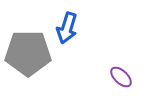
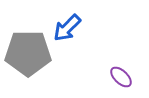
blue arrow: rotated 28 degrees clockwise
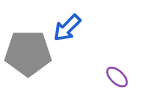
purple ellipse: moved 4 px left
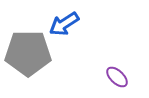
blue arrow: moved 3 px left, 4 px up; rotated 12 degrees clockwise
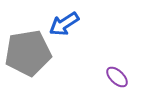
gray pentagon: rotated 9 degrees counterclockwise
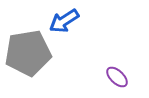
blue arrow: moved 3 px up
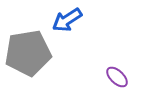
blue arrow: moved 3 px right, 1 px up
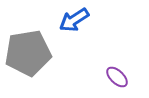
blue arrow: moved 7 px right
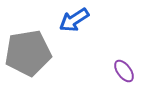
purple ellipse: moved 7 px right, 6 px up; rotated 10 degrees clockwise
